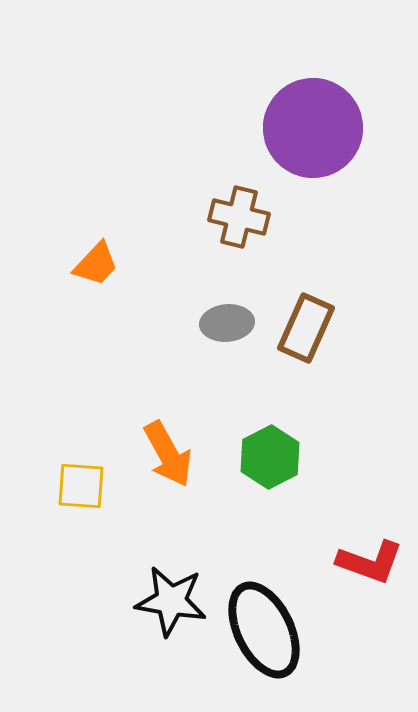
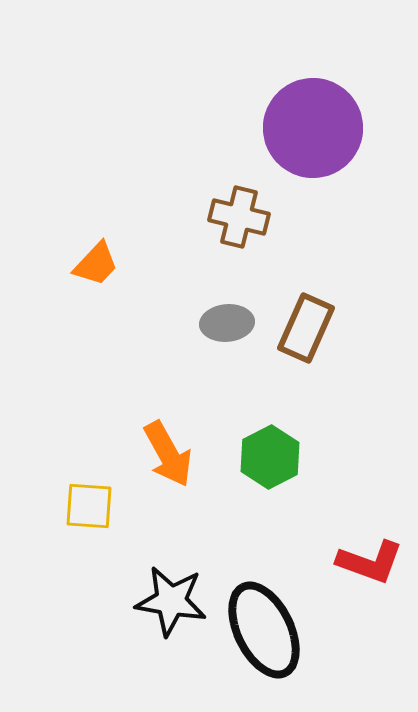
yellow square: moved 8 px right, 20 px down
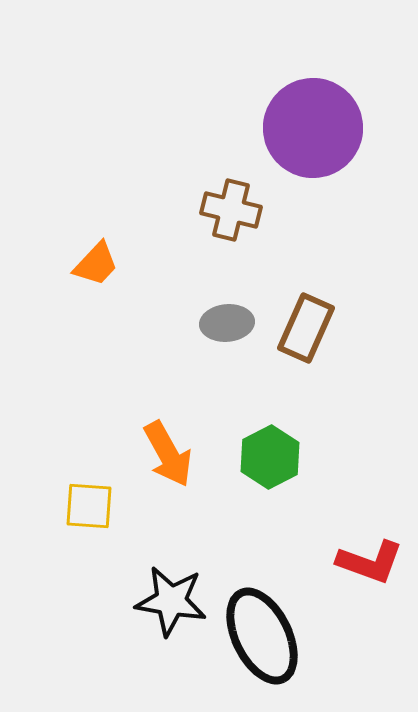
brown cross: moved 8 px left, 7 px up
black ellipse: moved 2 px left, 6 px down
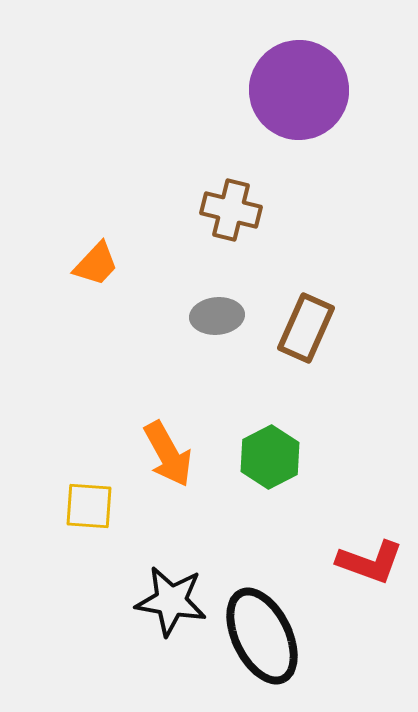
purple circle: moved 14 px left, 38 px up
gray ellipse: moved 10 px left, 7 px up
